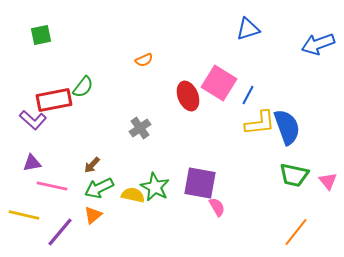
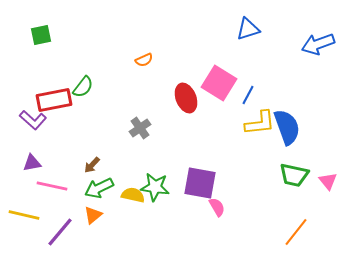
red ellipse: moved 2 px left, 2 px down
green star: rotated 20 degrees counterclockwise
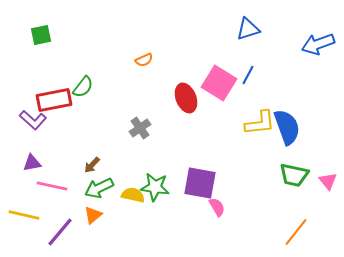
blue line: moved 20 px up
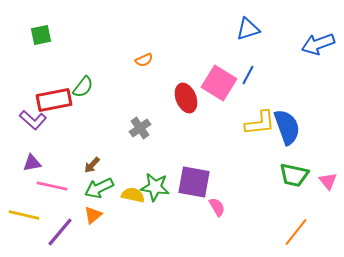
purple square: moved 6 px left, 1 px up
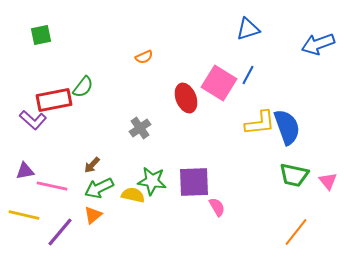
orange semicircle: moved 3 px up
purple triangle: moved 7 px left, 8 px down
purple square: rotated 12 degrees counterclockwise
green star: moved 3 px left, 6 px up
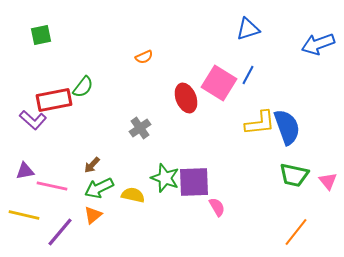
green star: moved 13 px right, 3 px up; rotated 12 degrees clockwise
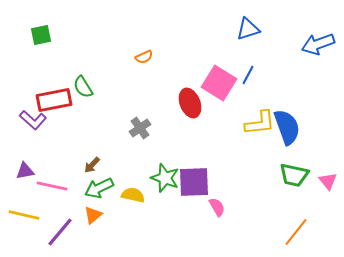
green semicircle: rotated 110 degrees clockwise
red ellipse: moved 4 px right, 5 px down
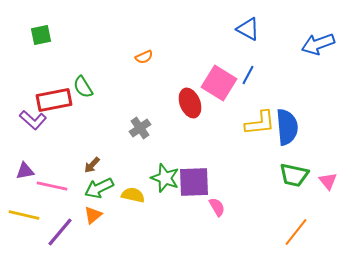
blue triangle: rotated 45 degrees clockwise
blue semicircle: rotated 15 degrees clockwise
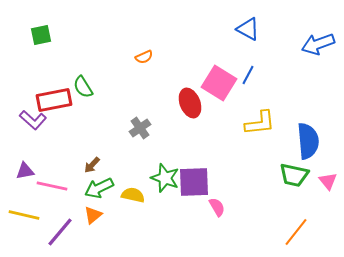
blue semicircle: moved 21 px right, 14 px down
